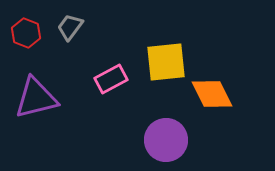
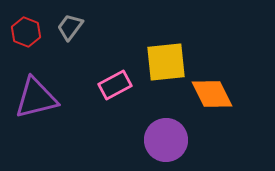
red hexagon: moved 1 px up
pink rectangle: moved 4 px right, 6 px down
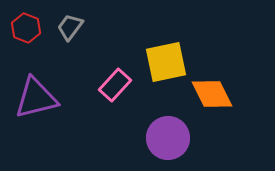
red hexagon: moved 4 px up
yellow square: rotated 6 degrees counterclockwise
pink rectangle: rotated 20 degrees counterclockwise
purple circle: moved 2 px right, 2 px up
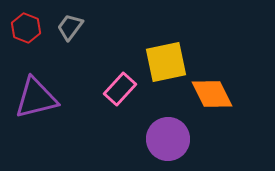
pink rectangle: moved 5 px right, 4 px down
purple circle: moved 1 px down
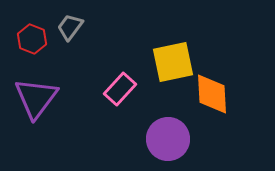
red hexagon: moved 6 px right, 11 px down
yellow square: moved 7 px right
orange diamond: rotated 24 degrees clockwise
purple triangle: rotated 39 degrees counterclockwise
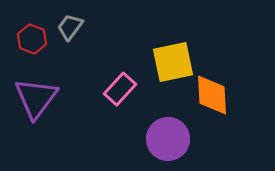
orange diamond: moved 1 px down
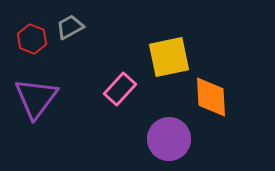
gray trapezoid: rotated 24 degrees clockwise
yellow square: moved 4 px left, 5 px up
orange diamond: moved 1 px left, 2 px down
purple circle: moved 1 px right
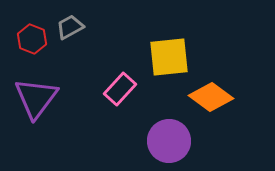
yellow square: rotated 6 degrees clockwise
orange diamond: rotated 51 degrees counterclockwise
purple circle: moved 2 px down
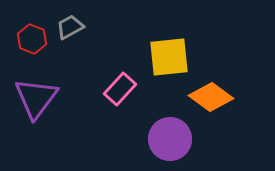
purple circle: moved 1 px right, 2 px up
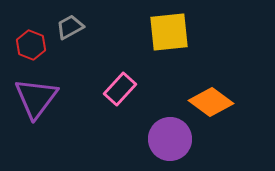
red hexagon: moved 1 px left, 6 px down
yellow square: moved 25 px up
orange diamond: moved 5 px down
